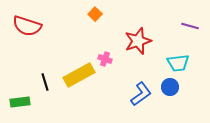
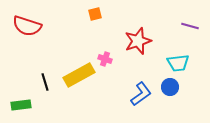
orange square: rotated 32 degrees clockwise
green rectangle: moved 1 px right, 3 px down
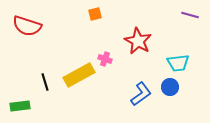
purple line: moved 11 px up
red star: rotated 24 degrees counterclockwise
green rectangle: moved 1 px left, 1 px down
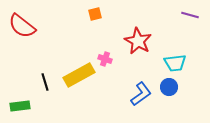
red semicircle: moved 5 px left; rotated 20 degrees clockwise
cyan trapezoid: moved 3 px left
blue circle: moved 1 px left
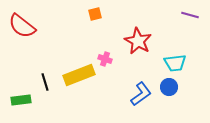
yellow rectangle: rotated 8 degrees clockwise
green rectangle: moved 1 px right, 6 px up
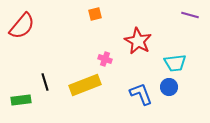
red semicircle: rotated 88 degrees counterclockwise
yellow rectangle: moved 6 px right, 10 px down
blue L-shape: rotated 75 degrees counterclockwise
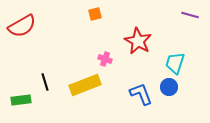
red semicircle: rotated 20 degrees clockwise
cyan trapezoid: rotated 115 degrees clockwise
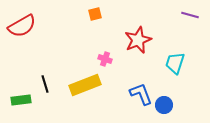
red star: moved 1 px up; rotated 20 degrees clockwise
black line: moved 2 px down
blue circle: moved 5 px left, 18 px down
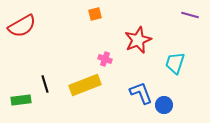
blue L-shape: moved 1 px up
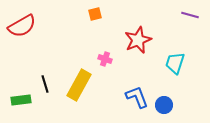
yellow rectangle: moved 6 px left; rotated 40 degrees counterclockwise
blue L-shape: moved 4 px left, 4 px down
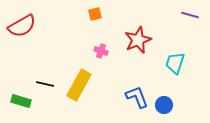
pink cross: moved 4 px left, 8 px up
black line: rotated 60 degrees counterclockwise
green rectangle: moved 1 px down; rotated 24 degrees clockwise
